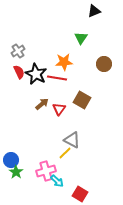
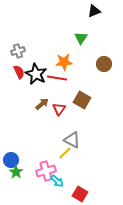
gray cross: rotated 16 degrees clockwise
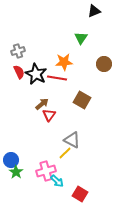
red triangle: moved 10 px left, 6 px down
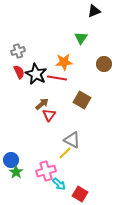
cyan arrow: moved 2 px right, 3 px down
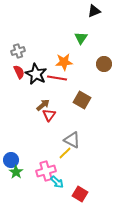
brown arrow: moved 1 px right, 1 px down
cyan arrow: moved 2 px left, 2 px up
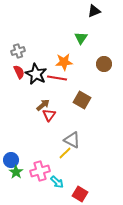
pink cross: moved 6 px left
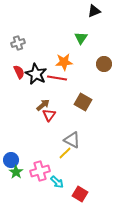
gray cross: moved 8 px up
brown square: moved 1 px right, 2 px down
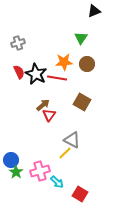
brown circle: moved 17 px left
brown square: moved 1 px left
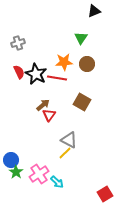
gray triangle: moved 3 px left
pink cross: moved 1 px left, 3 px down; rotated 18 degrees counterclockwise
red square: moved 25 px right; rotated 28 degrees clockwise
